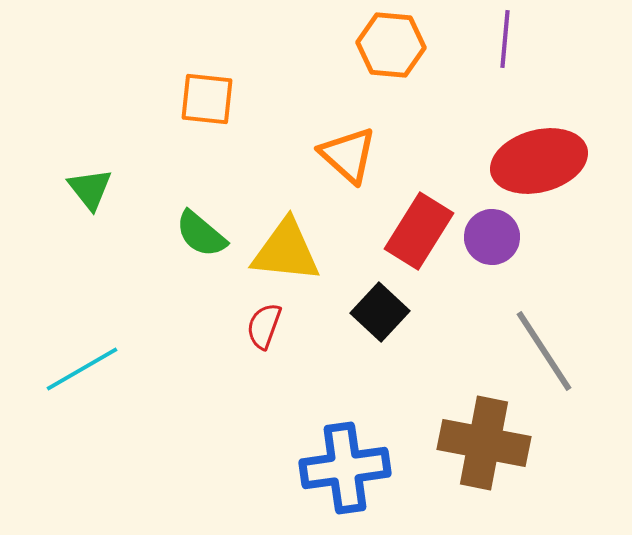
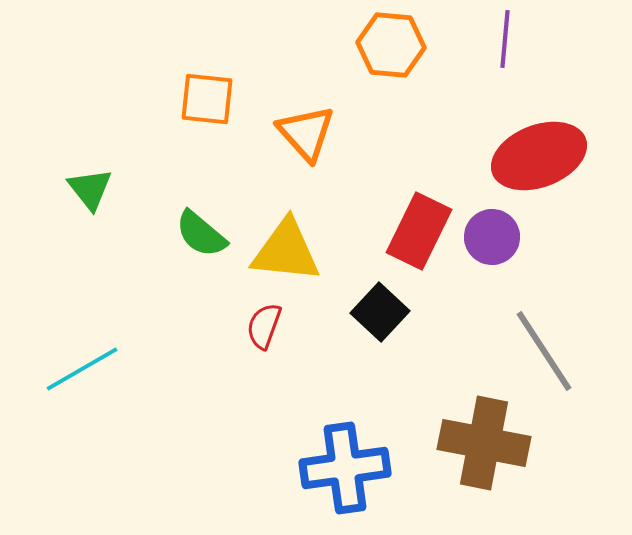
orange triangle: moved 42 px left, 22 px up; rotated 6 degrees clockwise
red ellipse: moved 5 px up; rotated 6 degrees counterclockwise
red rectangle: rotated 6 degrees counterclockwise
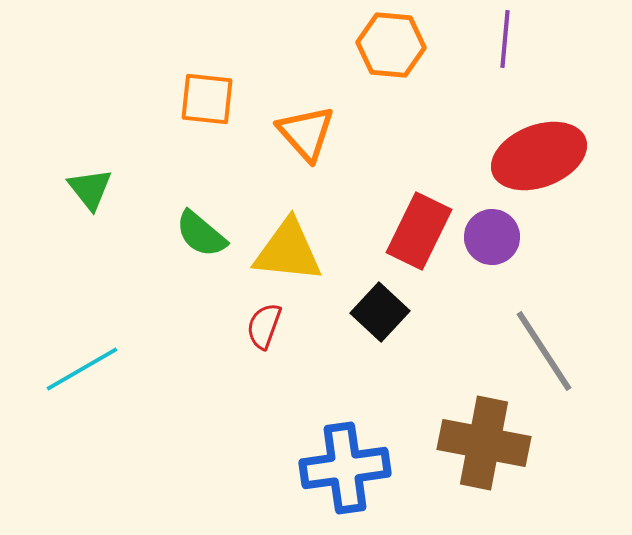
yellow triangle: moved 2 px right
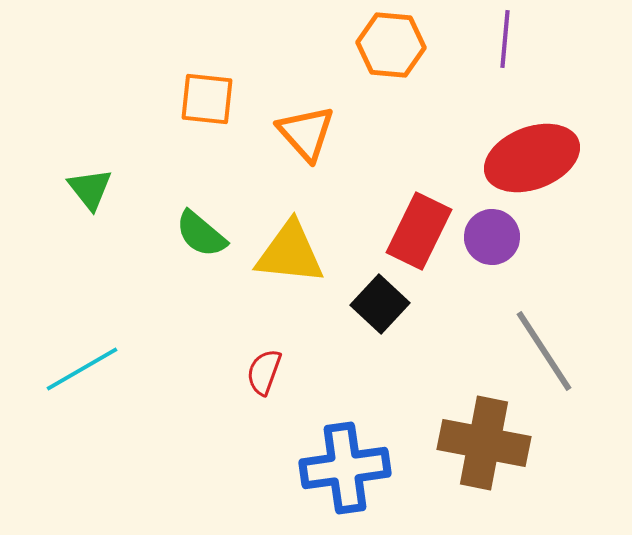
red ellipse: moved 7 px left, 2 px down
yellow triangle: moved 2 px right, 2 px down
black square: moved 8 px up
red semicircle: moved 46 px down
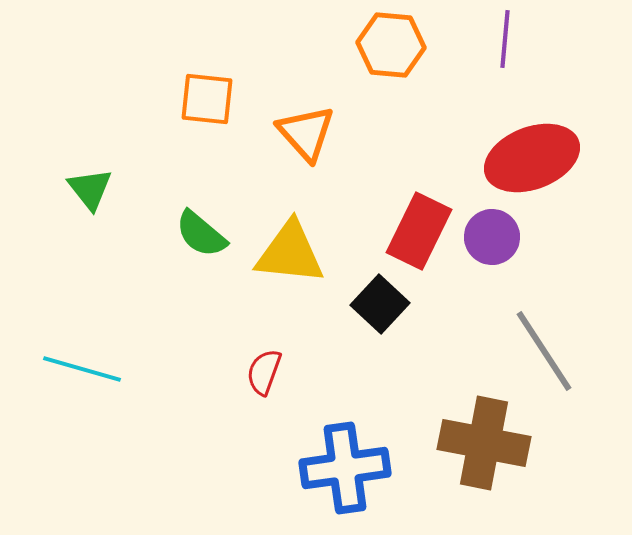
cyan line: rotated 46 degrees clockwise
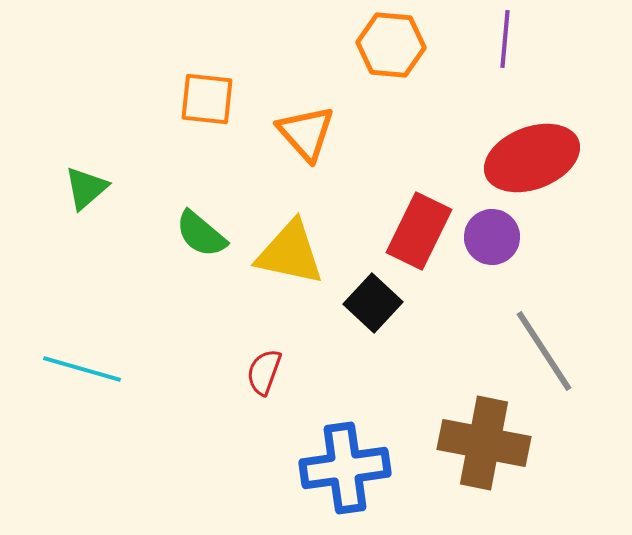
green triangle: moved 4 px left, 1 px up; rotated 27 degrees clockwise
yellow triangle: rotated 6 degrees clockwise
black square: moved 7 px left, 1 px up
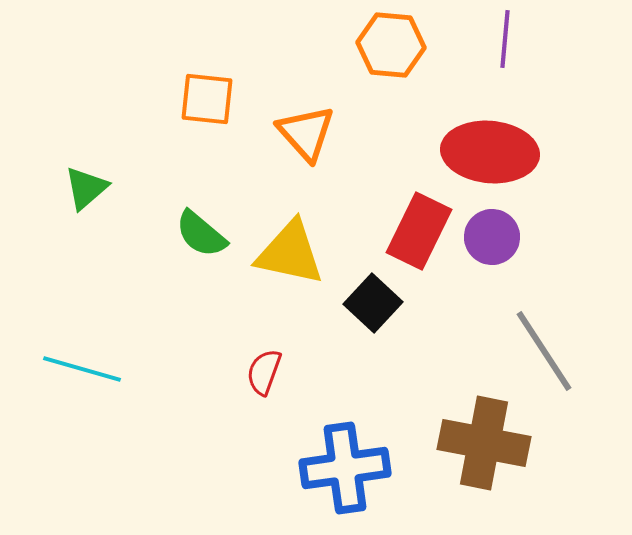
red ellipse: moved 42 px left, 6 px up; rotated 26 degrees clockwise
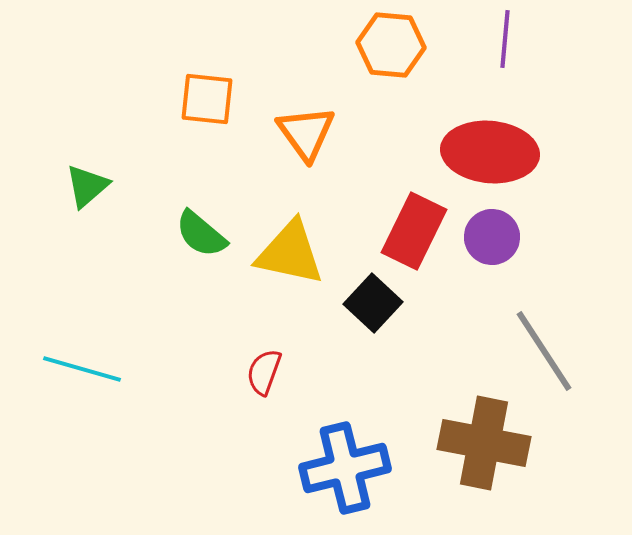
orange triangle: rotated 6 degrees clockwise
green triangle: moved 1 px right, 2 px up
red rectangle: moved 5 px left
blue cross: rotated 6 degrees counterclockwise
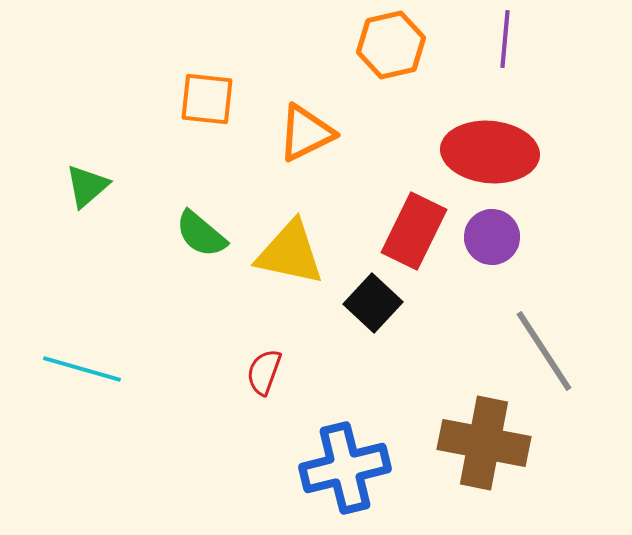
orange hexagon: rotated 18 degrees counterclockwise
orange triangle: rotated 40 degrees clockwise
